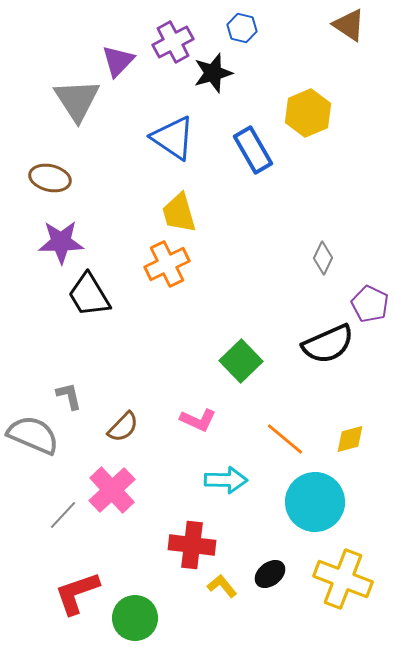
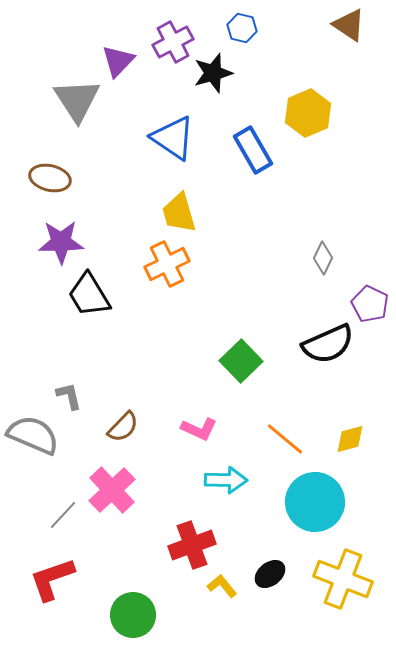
pink L-shape: moved 1 px right, 9 px down
red cross: rotated 27 degrees counterclockwise
red L-shape: moved 25 px left, 14 px up
green circle: moved 2 px left, 3 px up
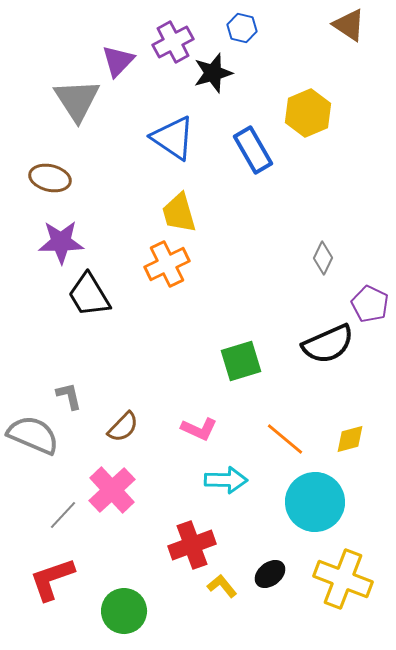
green square: rotated 27 degrees clockwise
green circle: moved 9 px left, 4 px up
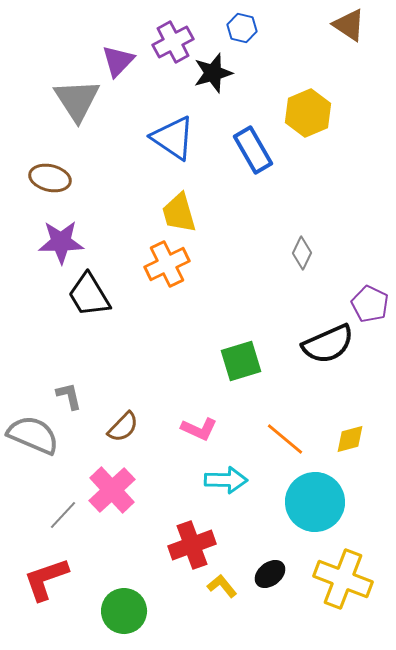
gray diamond: moved 21 px left, 5 px up
red L-shape: moved 6 px left
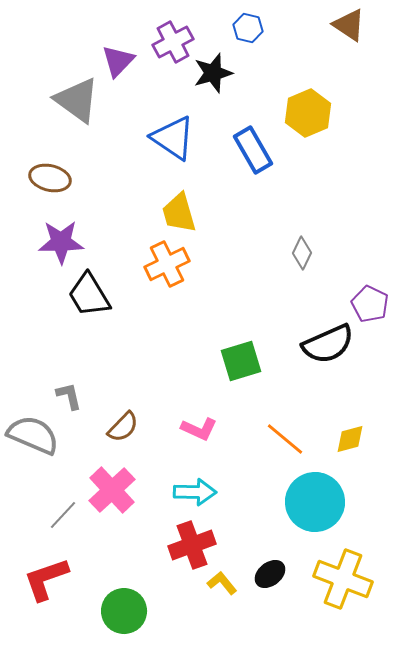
blue hexagon: moved 6 px right
gray triangle: rotated 21 degrees counterclockwise
cyan arrow: moved 31 px left, 12 px down
yellow L-shape: moved 3 px up
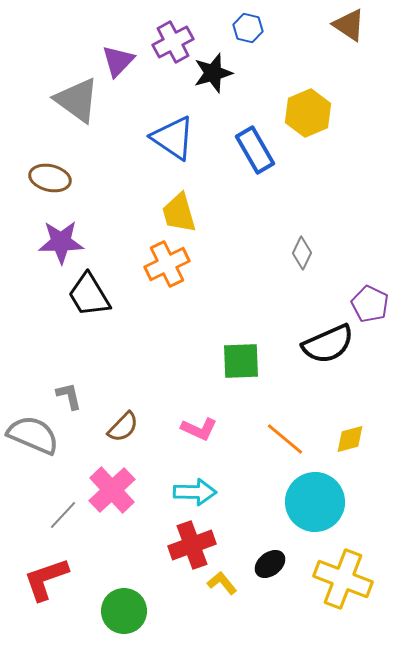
blue rectangle: moved 2 px right
green square: rotated 15 degrees clockwise
black ellipse: moved 10 px up
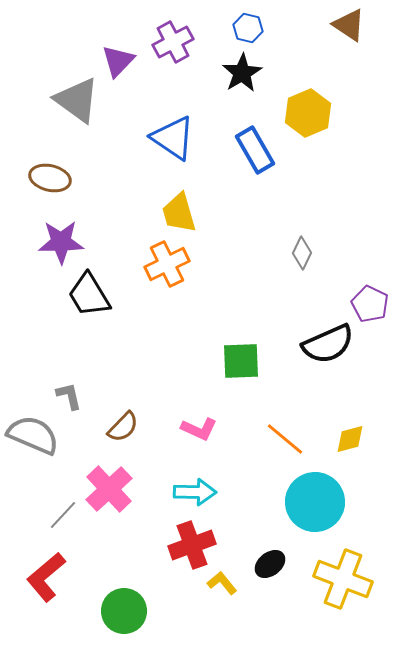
black star: moved 29 px right; rotated 15 degrees counterclockwise
pink cross: moved 3 px left, 1 px up
red L-shape: moved 2 px up; rotated 21 degrees counterclockwise
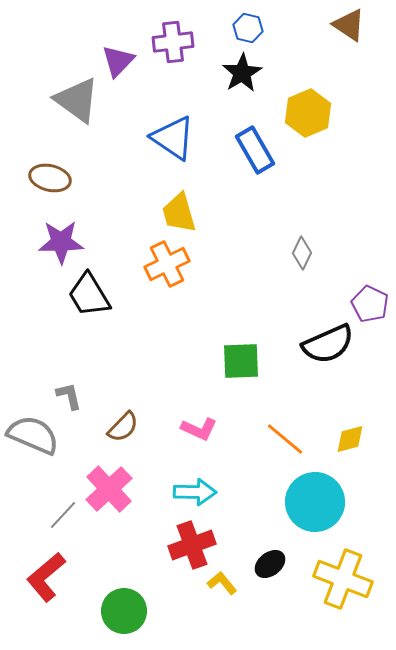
purple cross: rotated 21 degrees clockwise
